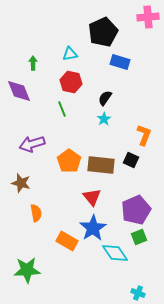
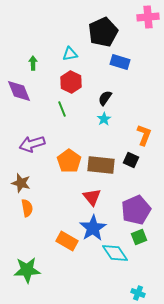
red hexagon: rotated 15 degrees clockwise
orange semicircle: moved 9 px left, 5 px up
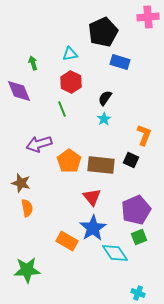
green arrow: rotated 16 degrees counterclockwise
purple arrow: moved 7 px right
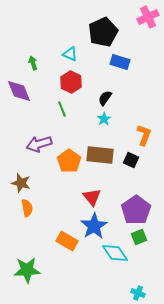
pink cross: rotated 20 degrees counterclockwise
cyan triangle: rotated 35 degrees clockwise
brown rectangle: moved 1 px left, 10 px up
purple pentagon: rotated 12 degrees counterclockwise
blue star: moved 1 px right, 2 px up
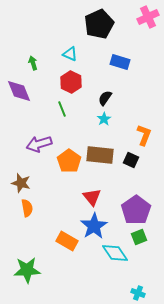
black pentagon: moved 4 px left, 8 px up
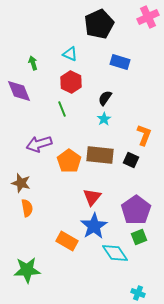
red triangle: rotated 18 degrees clockwise
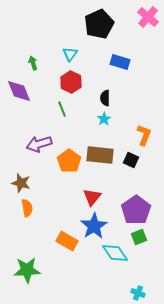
pink cross: rotated 25 degrees counterclockwise
cyan triangle: rotated 42 degrees clockwise
black semicircle: rotated 35 degrees counterclockwise
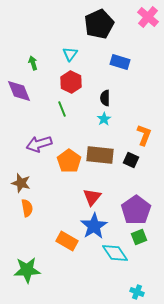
cyan cross: moved 1 px left, 1 px up
